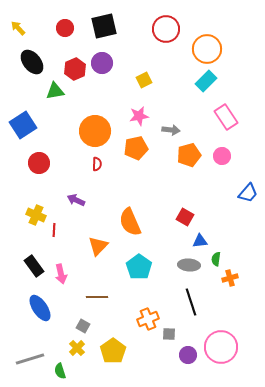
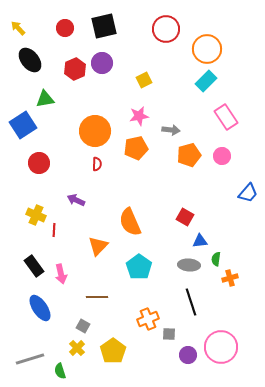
black ellipse at (32, 62): moved 2 px left, 2 px up
green triangle at (55, 91): moved 10 px left, 8 px down
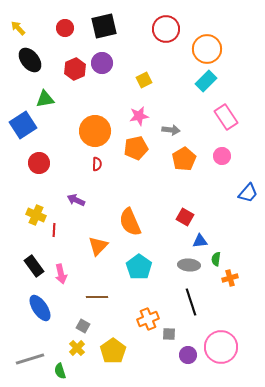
orange pentagon at (189, 155): moved 5 px left, 4 px down; rotated 15 degrees counterclockwise
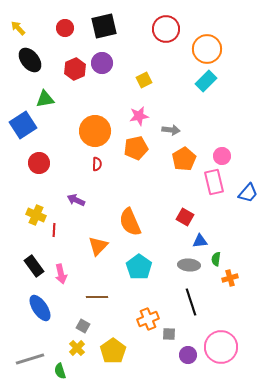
pink rectangle at (226, 117): moved 12 px left, 65 px down; rotated 20 degrees clockwise
